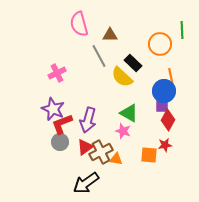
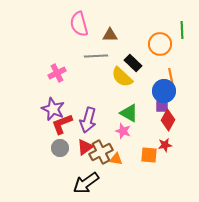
gray line: moved 3 px left; rotated 65 degrees counterclockwise
gray circle: moved 6 px down
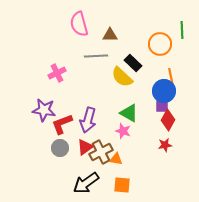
purple star: moved 9 px left, 1 px down; rotated 15 degrees counterclockwise
orange square: moved 27 px left, 30 px down
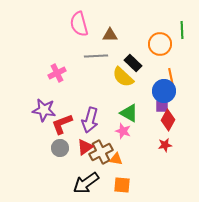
yellow semicircle: moved 1 px right
purple arrow: moved 2 px right
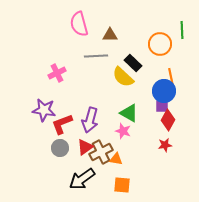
black arrow: moved 4 px left, 4 px up
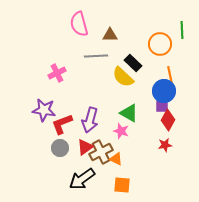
orange line: moved 1 px left, 2 px up
pink star: moved 2 px left
orange triangle: rotated 16 degrees clockwise
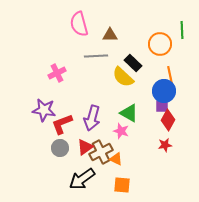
purple arrow: moved 2 px right, 2 px up
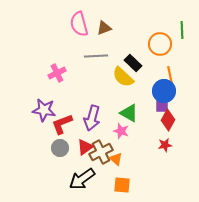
brown triangle: moved 6 px left, 7 px up; rotated 21 degrees counterclockwise
orange triangle: rotated 16 degrees clockwise
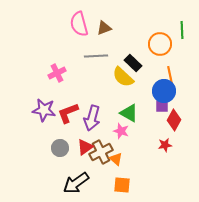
red diamond: moved 6 px right
red L-shape: moved 6 px right, 11 px up
black arrow: moved 6 px left, 4 px down
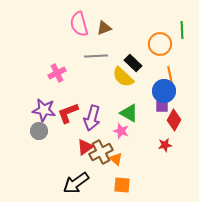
gray circle: moved 21 px left, 17 px up
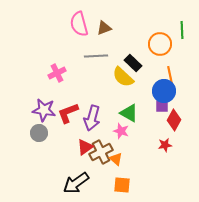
gray circle: moved 2 px down
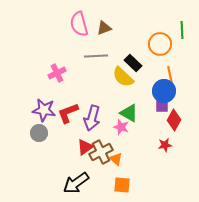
pink star: moved 4 px up
